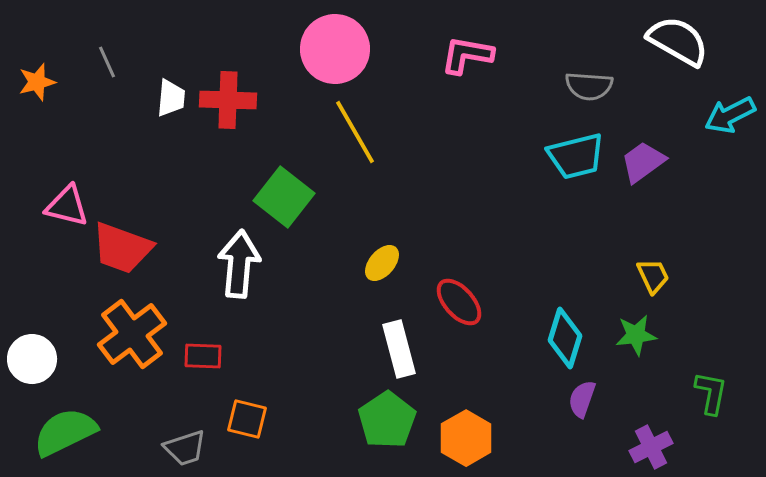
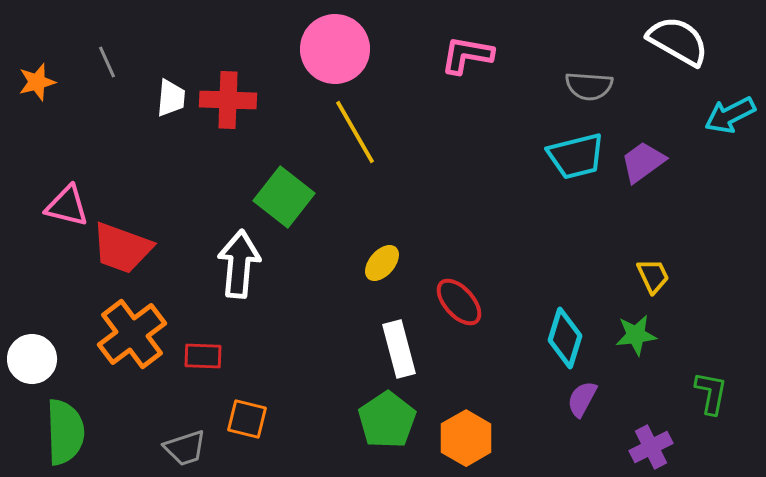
purple semicircle: rotated 9 degrees clockwise
green semicircle: rotated 114 degrees clockwise
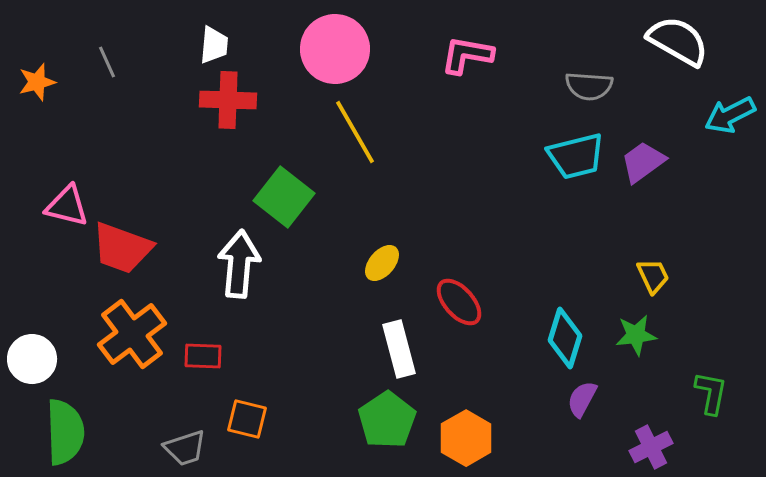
white trapezoid: moved 43 px right, 53 px up
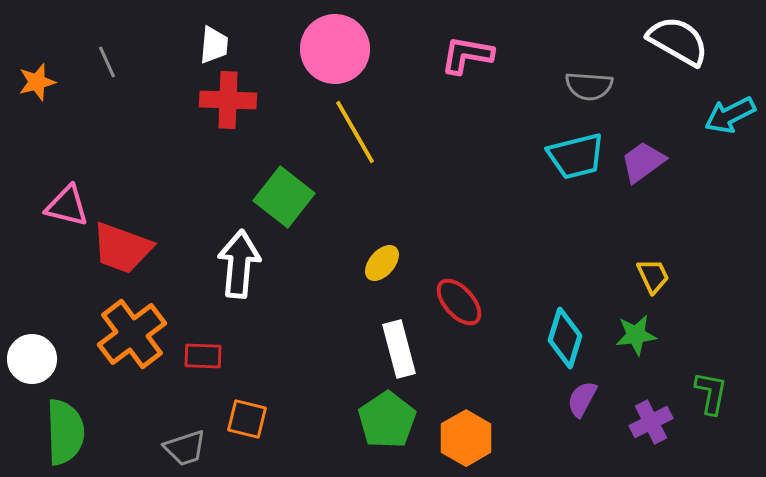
purple cross: moved 25 px up
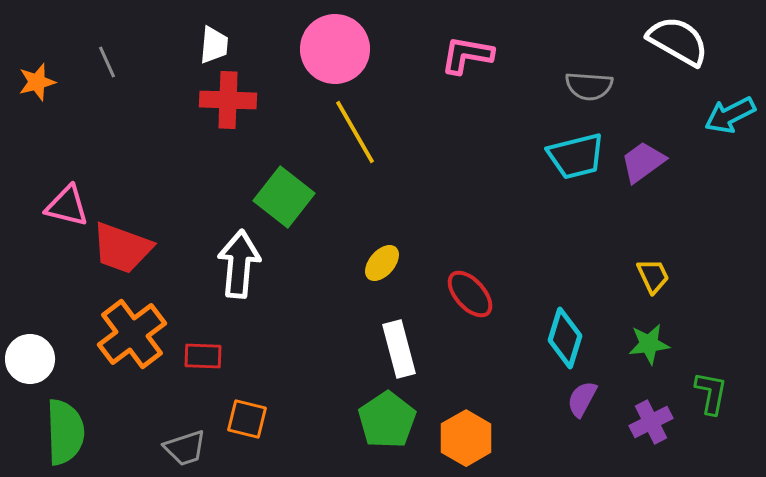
red ellipse: moved 11 px right, 8 px up
green star: moved 13 px right, 9 px down
white circle: moved 2 px left
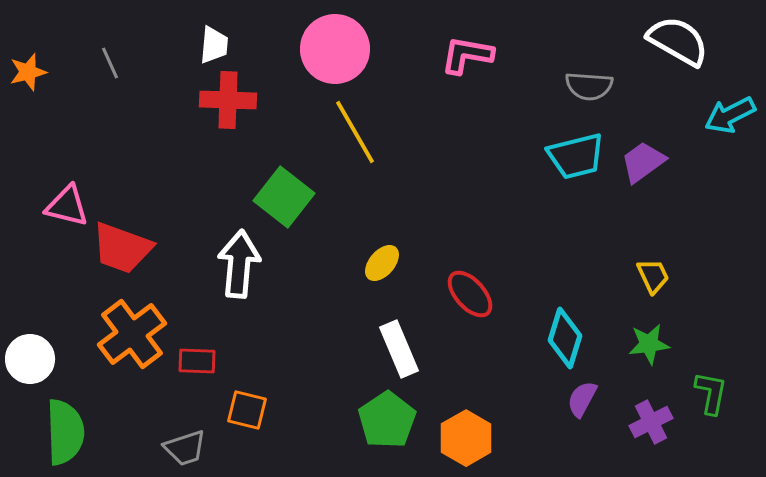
gray line: moved 3 px right, 1 px down
orange star: moved 9 px left, 10 px up
white rectangle: rotated 8 degrees counterclockwise
red rectangle: moved 6 px left, 5 px down
orange square: moved 9 px up
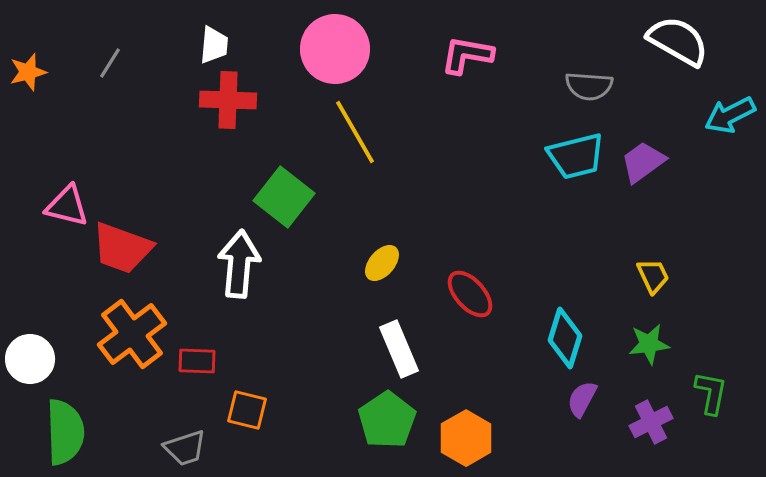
gray line: rotated 56 degrees clockwise
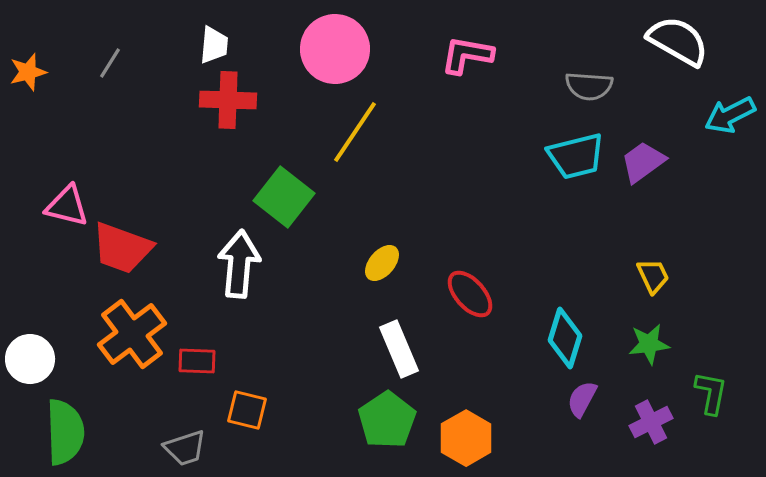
yellow line: rotated 64 degrees clockwise
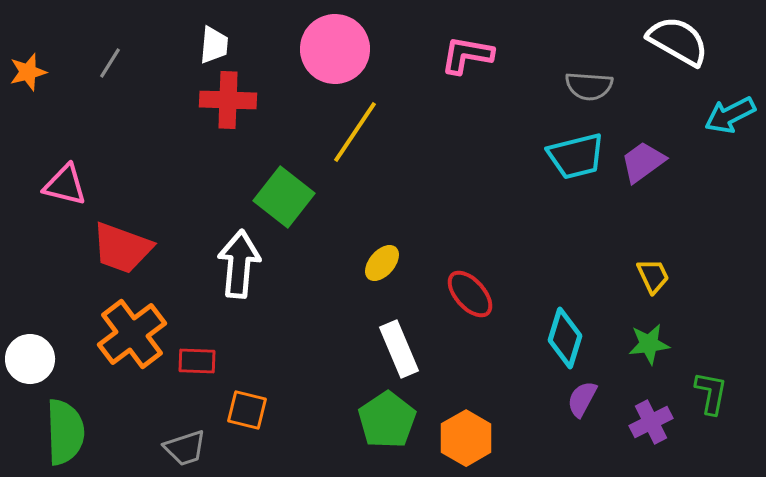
pink triangle: moved 2 px left, 21 px up
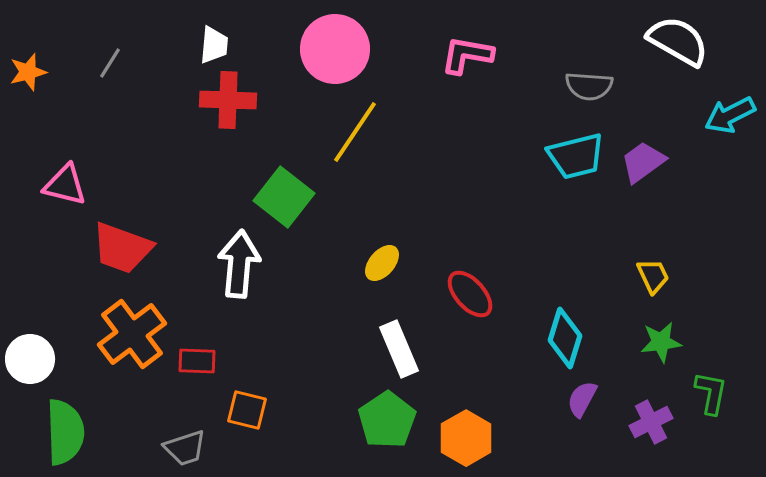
green star: moved 12 px right, 2 px up
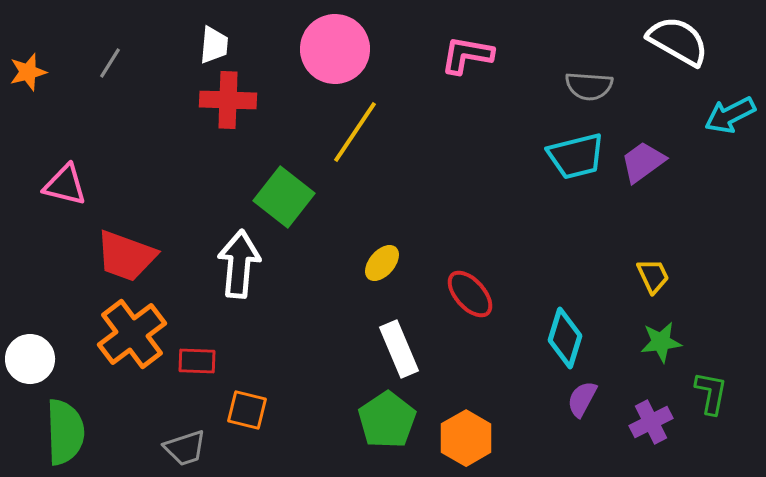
red trapezoid: moved 4 px right, 8 px down
